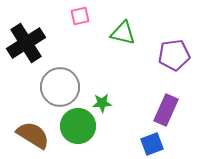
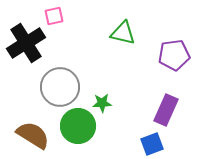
pink square: moved 26 px left
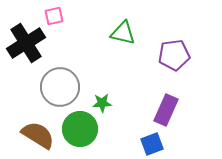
green circle: moved 2 px right, 3 px down
brown semicircle: moved 5 px right
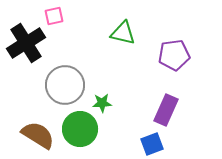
gray circle: moved 5 px right, 2 px up
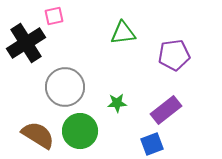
green triangle: rotated 20 degrees counterclockwise
gray circle: moved 2 px down
green star: moved 15 px right
purple rectangle: rotated 28 degrees clockwise
green circle: moved 2 px down
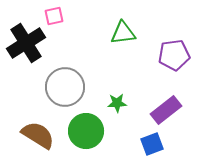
green circle: moved 6 px right
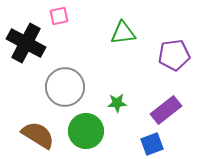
pink square: moved 5 px right
black cross: rotated 30 degrees counterclockwise
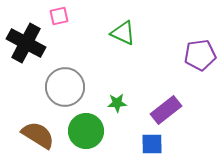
green triangle: rotated 32 degrees clockwise
purple pentagon: moved 26 px right
blue square: rotated 20 degrees clockwise
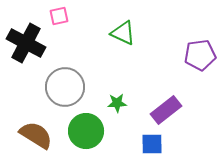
brown semicircle: moved 2 px left
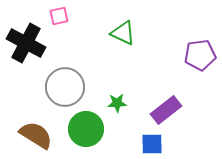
green circle: moved 2 px up
